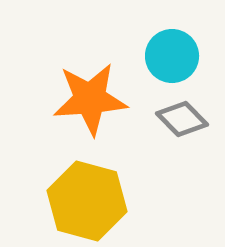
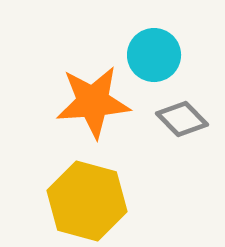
cyan circle: moved 18 px left, 1 px up
orange star: moved 3 px right, 3 px down
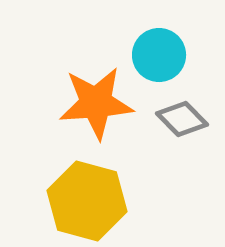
cyan circle: moved 5 px right
orange star: moved 3 px right, 1 px down
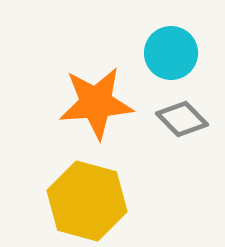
cyan circle: moved 12 px right, 2 px up
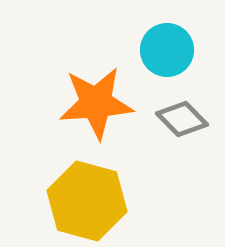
cyan circle: moved 4 px left, 3 px up
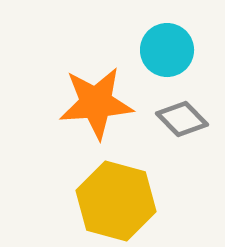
yellow hexagon: moved 29 px right
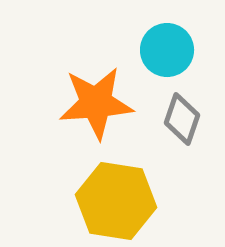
gray diamond: rotated 63 degrees clockwise
yellow hexagon: rotated 6 degrees counterclockwise
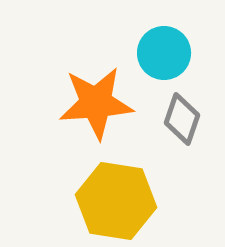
cyan circle: moved 3 px left, 3 px down
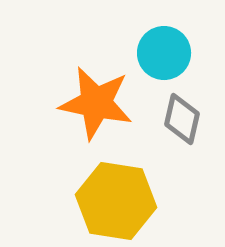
orange star: rotated 16 degrees clockwise
gray diamond: rotated 6 degrees counterclockwise
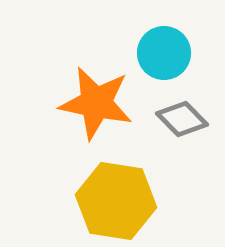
gray diamond: rotated 57 degrees counterclockwise
